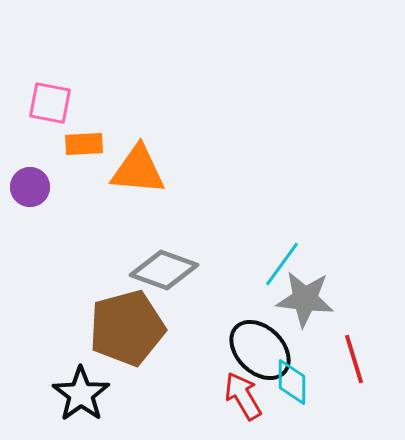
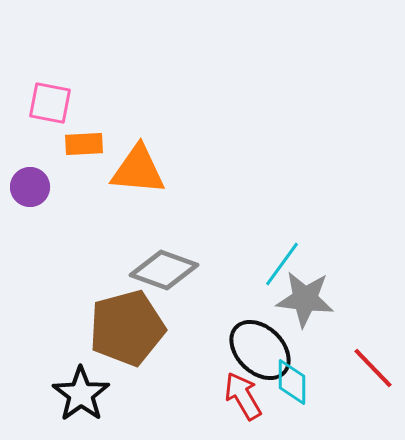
red line: moved 19 px right, 9 px down; rotated 27 degrees counterclockwise
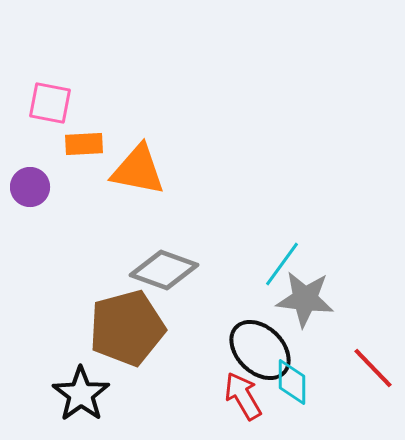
orange triangle: rotated 6 degrees clockwise
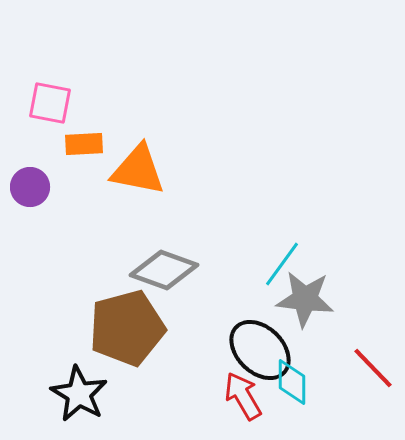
black star: moved 2 px left; rotated 6 degrees counterclockwise
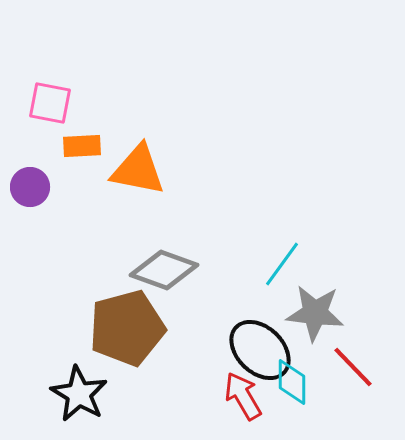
orange rectangle: moved 2 px left, 2 px down
gray star: moved 10 px right, 14 px down
red line: moved 20 px left, 1 px up
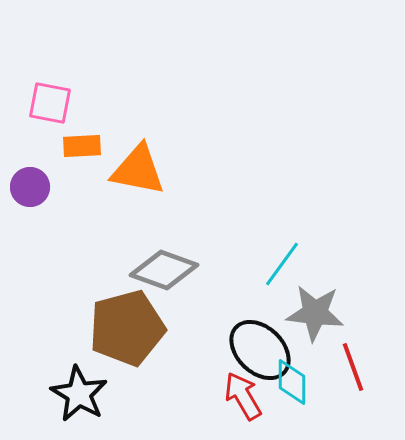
red line: rotated 24 degrees clockwise
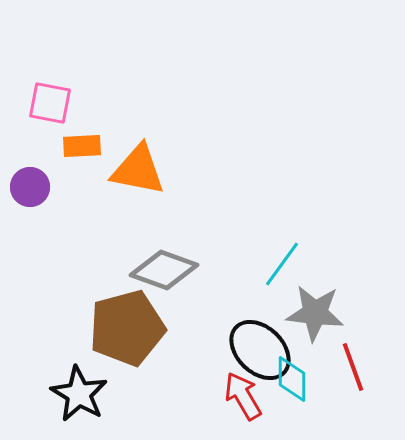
cyan diamond: moved 3 px up
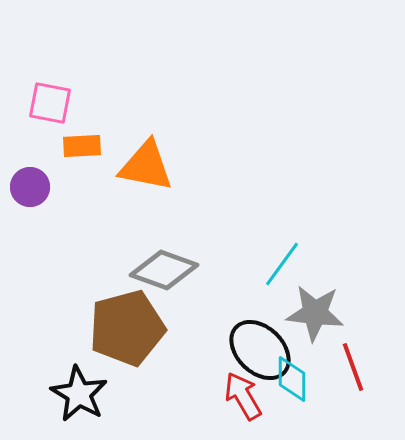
orange triangle: moved 8 px right, 4 px up
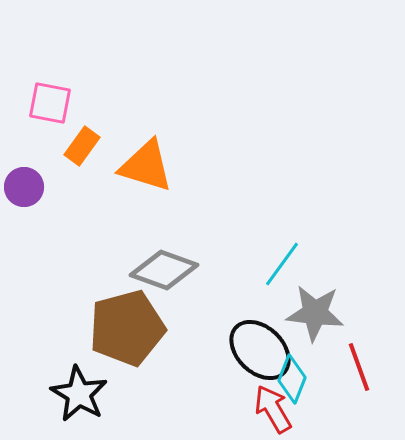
orange rectangle: rotated 51 degrees counterclockwise
orange triangle: rotated 6 degrees clockwise
purple circle: moved 6 px left
red line: moved 6 px right
cyan diamond: rotated 21 degrees clockwise
red arrow: moved 30 px right, 13 px down
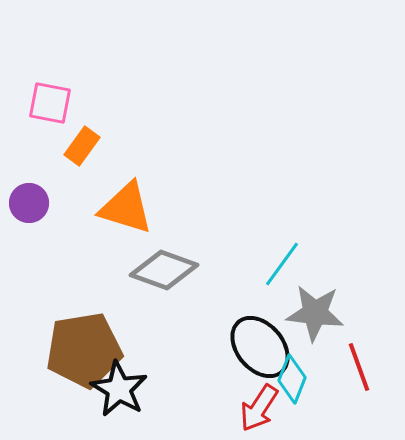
orange triangle: moved 20 px left, 42 px down
purple circle: moved 5 px right, 16 px down
brown pentagon: moved 43 px left, 22 px down; rotated 6 degrees clockwise
black ellipse: moved 3 px up; rotated 6 degrees clockwise
black star: moved 40 px right, 5 px up
red arrow: moved 14 px left, 1 px up; rotated 117 degrees counterclockwise
